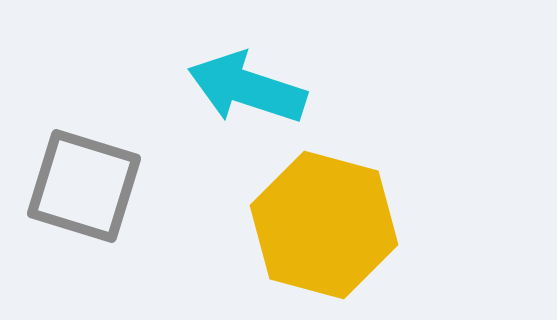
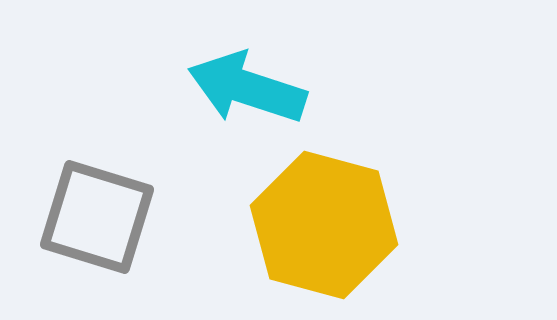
gray square: moved 13 px right, 31 px down
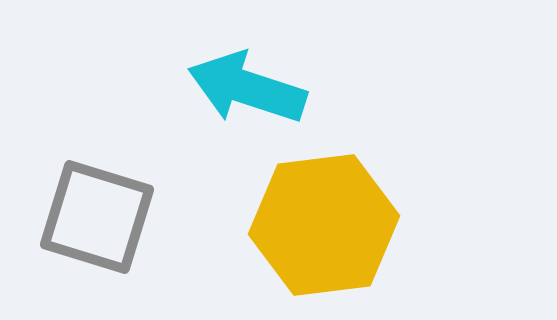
yellow hexagon: rotated 22 degrees counterclockwise
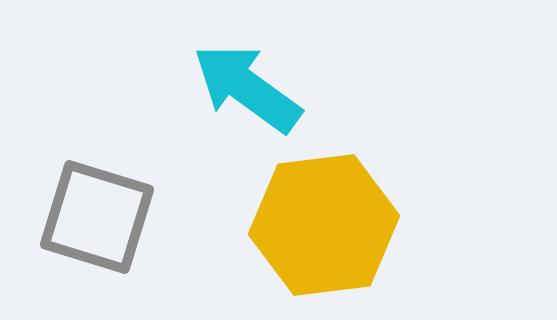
cyan arrow: rotated 18 degrees clockwise
